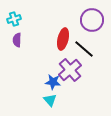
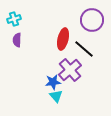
blue star: rotated 14 degrees counterclockwise
cyan triangle: moved 6 px right, 4 px up
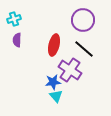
purple circle: moved 9 px left
red ellipse: moved 9 px left, 6 px down
purple cross: rotated 15 degrees counterclockwise
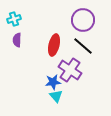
black line: moved 1 px left, 3 px up
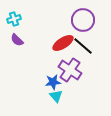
purple semicircle: rotated 48 degrees counterclockwise
red ellipse: moved 9 px right, 2 px up; rotated 45 degrees clockwise
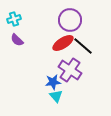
purple circle: moved 13 px left
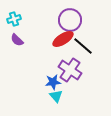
red ellipse: moved 4 px up
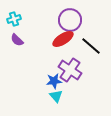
black line: moved 8 px right
blue star: moved 1 px right, 1 px up
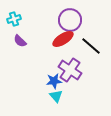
purple semicircle: moved 3 px right, 1 px down
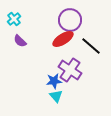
cyan cross: rotated 24 degrees counterclockwise
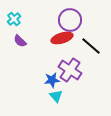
red ellipse: moved 1 px left, 1 px up; rotated 15 degrees clockwise
blue star: moved 2 px left, 1 px up
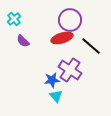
purple semicircle: moved 3 px right
